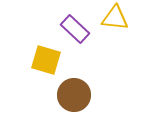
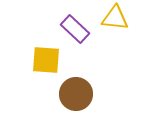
yellow square: rotated 12 degrees counterclockwise
brown circle: moved 2 px right, 1 px up
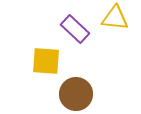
yellow square: moved 1 px down
